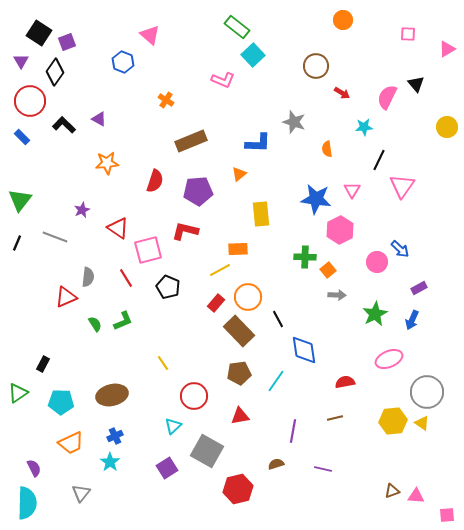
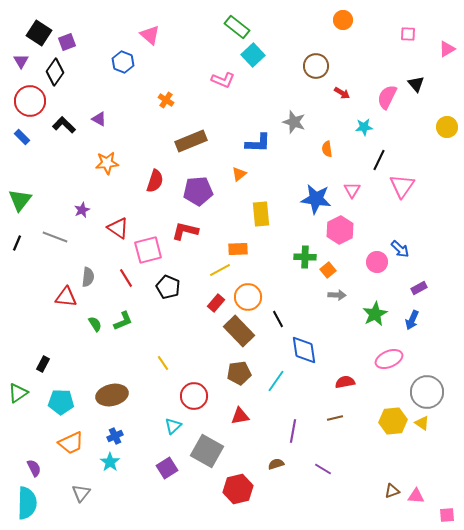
red triangle at (66, 297): rotated 30 degrees clockwise
purple line at (323, 469): rotated 18 degrees clockwise
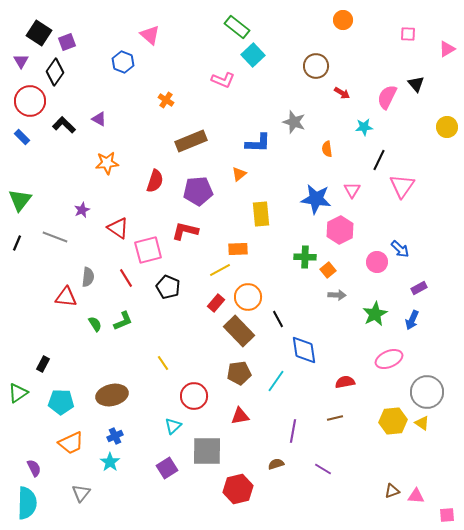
gray square at (207, 451): rotated 28 degrees counterclockwise
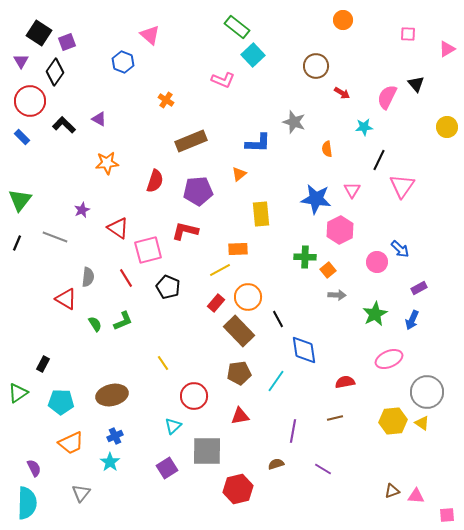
red triangle at (66, 297): moved 2 px down; rotated 25 degrees clockwise
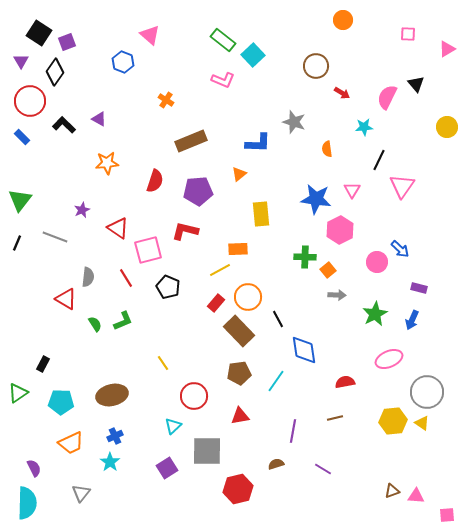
green rectangle at (237, 27): moved 14 px left, 13 px down
purple rectangle at (419, 288): rotated 42 degrees clockwise
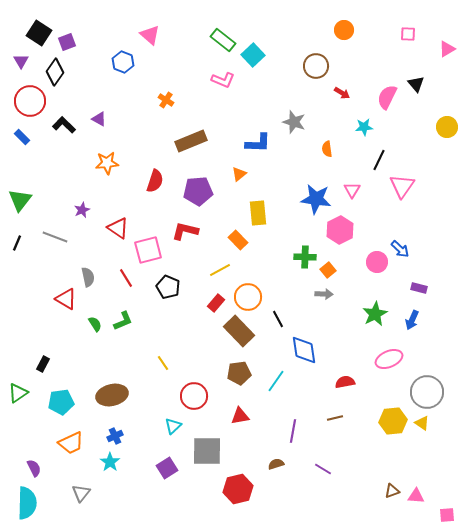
orange circle at (343, 20): moved 1 px right, 10 px down
yellow rectangle at (261, 214): moved 3 px left, 1 px up
orange rectangle at (238, 249): moved 9 px up; rotated 48 degrees clockwise
gray semicircle at (88, 277): rotated 18 degrees counterclockwise
gray arrow at (337, 295): moved 13 px left, 1 px up
cyan pentagon at (61, 402): rotated 10 degrees counterclockwise
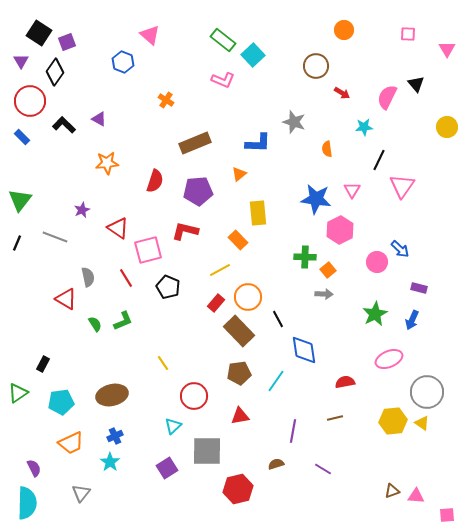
pink triangle at (447, 49): rotated 30 degrees counterclockwise
brown rectangle at (191, 141): moved 4 px right, 2 px down
